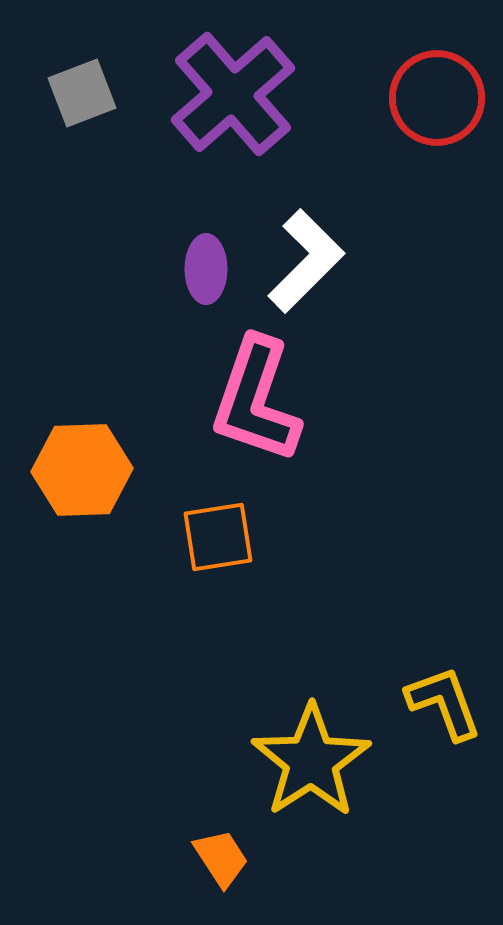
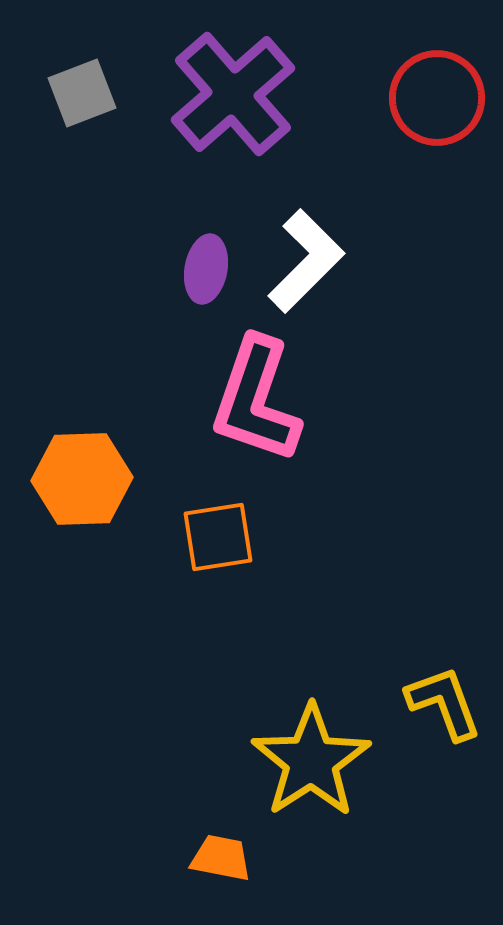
purple ellipse: rotated 10 degrees clockwise
orange hexagon: moved 9 px down
orange trapezoid: rotated 46 degrees counterclockwise
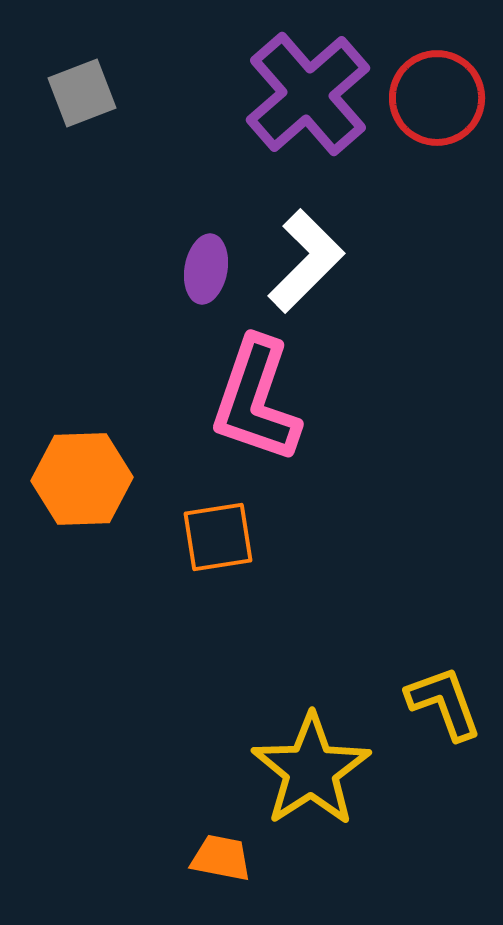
purple cross: moved 75 px right
yellow star: moved 9 px down
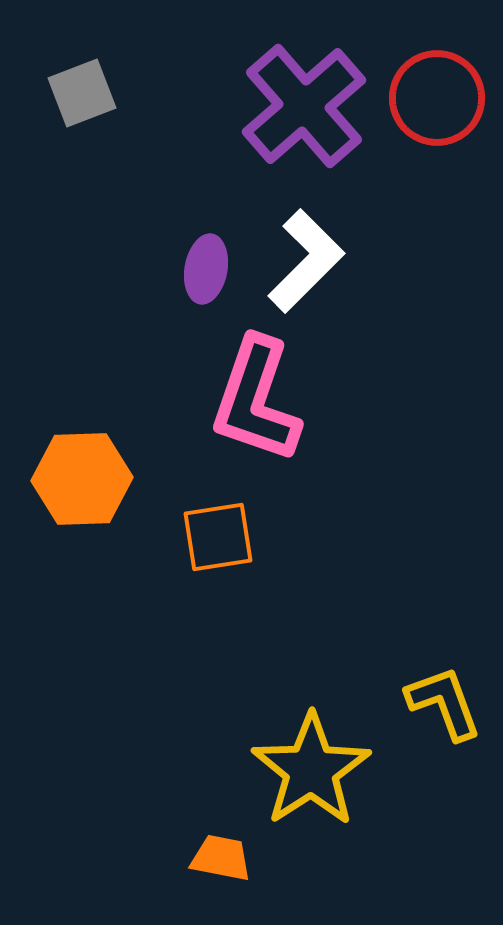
purple cross: moved 4 px left, 12 px down
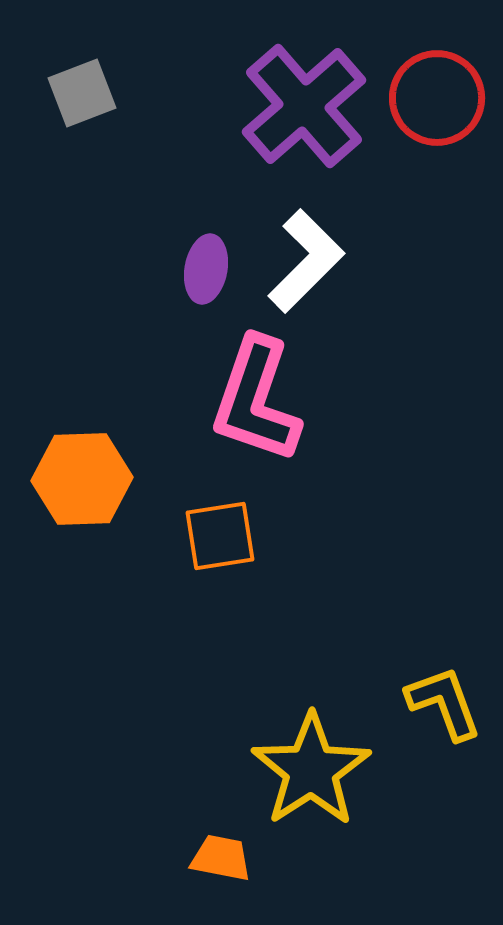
orange square: moved 2 px right, 1 px up
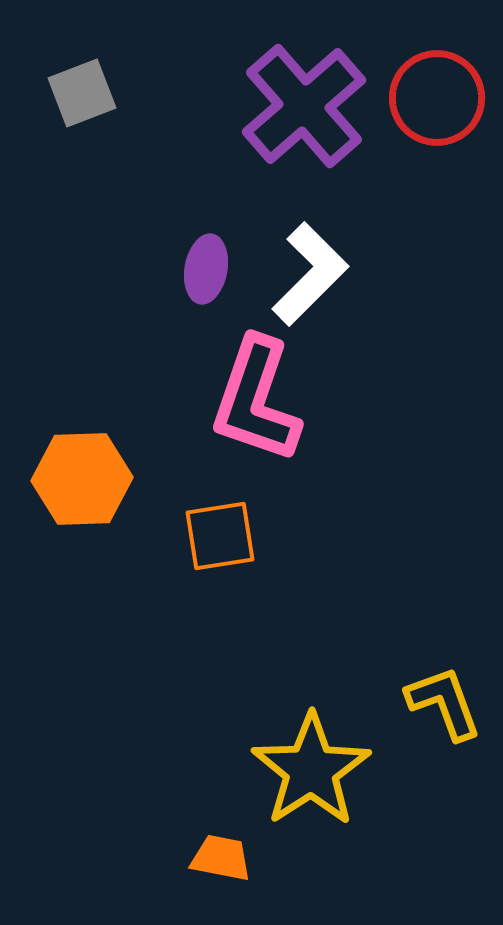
white L-shape: moved 4 px right, 13 px down
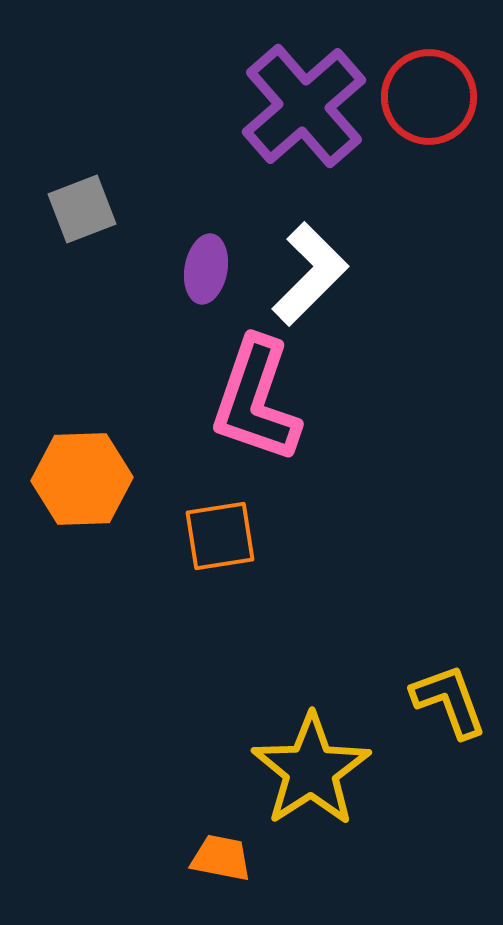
gray square: moved 116 px down
red circle: moved 8 px left, 1 px up
yellow L-shape: moved 5 px right, 2 px up
